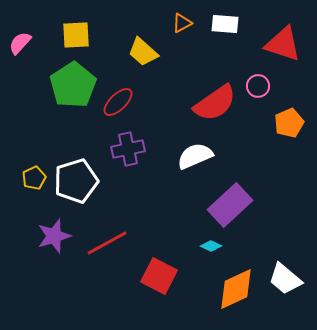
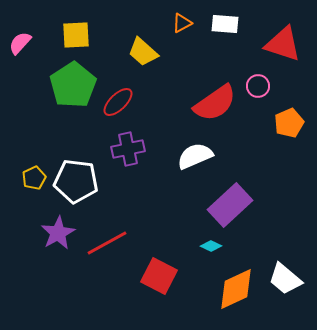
white pentagon: rotated 24 degrees clockwise
purple star: moved 4 px right, 3 px up; rotated 12 degrees counterclockwise
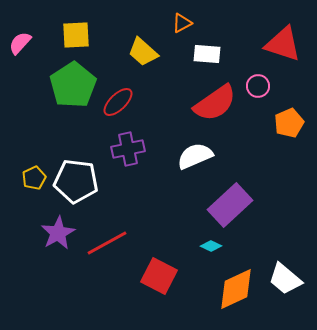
white rectangle: moved 18 px left, 30 px down
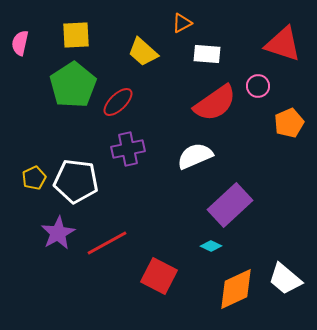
pink semicircle: rotated 30 degrees counterclockwise
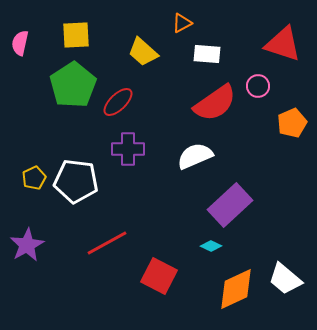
orange pentagon: moved 3 px right
purple cross: rotated 12 degrees clockwise
purple star: moved 31 px left, 12 px down
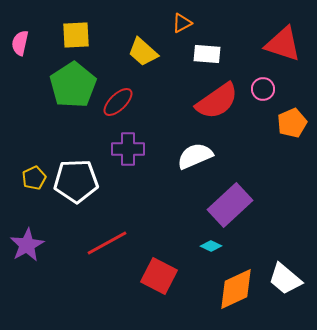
pink circle: moved 5 px right, 3 px down
red semicircle: moved 2 px right, 2 px up
white pentagon: rotated 9 degrees counterclockwise
